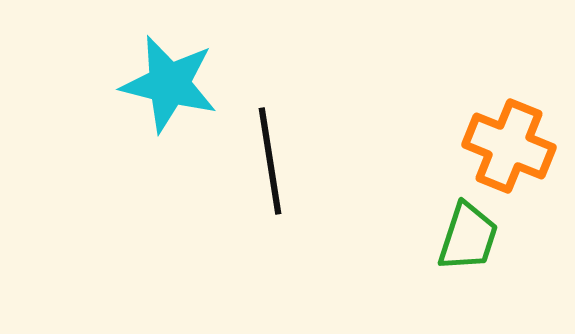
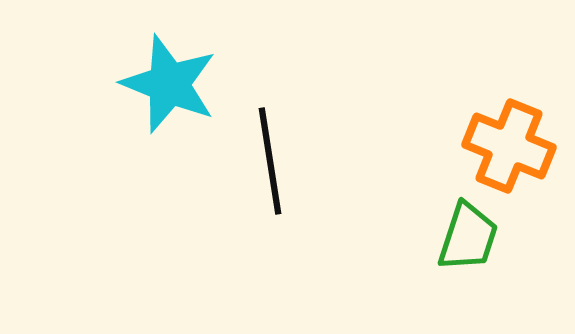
cyan star: rotated 8 degrees clockwise
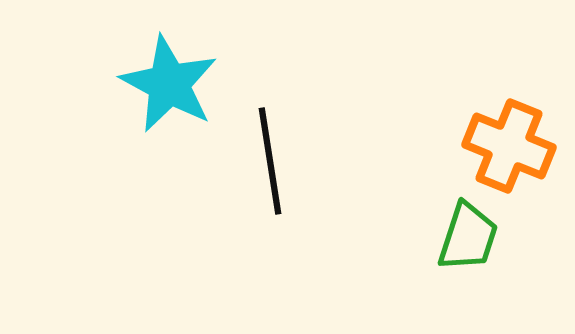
cyan star: rotated 6 degrees clockwise
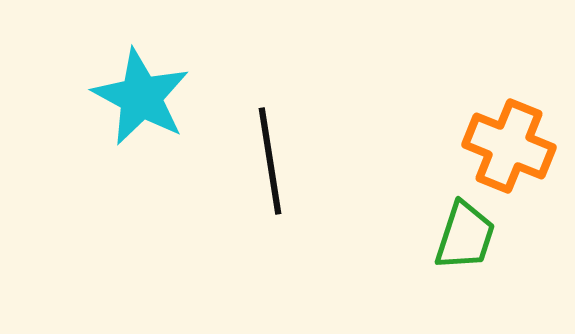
cyan star: moved 28 px left, 13 px down
green trapezoid: moved 3 px left, 1 px up
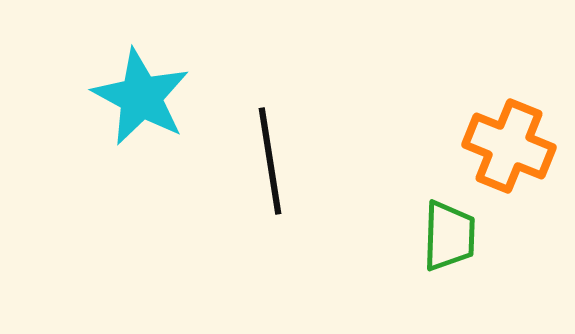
green trapezoid: moved 16 px left; rotated 16 degrees counterclockwise
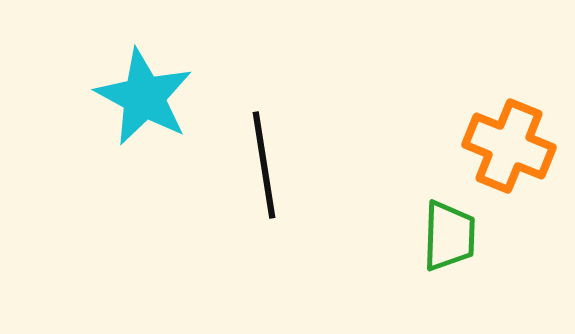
cyan star: moved 3 px right
black line: moved 6 px left, 4 px down
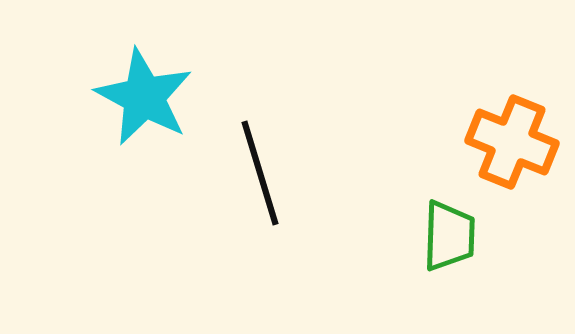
orange cross: moved 3 px right, 4 px up
black line: moved 4 px left, 8 px down; rotated 8 degrees counterclockwise
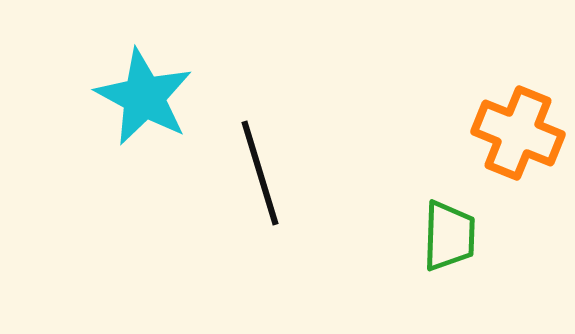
orange cross: moved 6 px right, 9 px up
